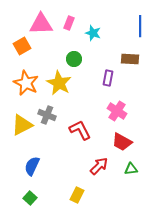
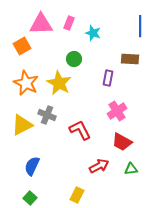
pink cross: rotated 24 degrees clockwise
red arrow: rotated 18 degrees clockwise
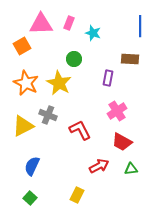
gray cross: moved 1 px right
yellow triangle: moved 1 px right, 1 px down
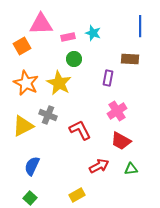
pink rectangle: moved 1 px left, 14 px down; rotated 56 degrees clockwise
red trapezoid: moved 1 px left, 1 px up
yellow rectangle: rotated 35 degrees clockwise
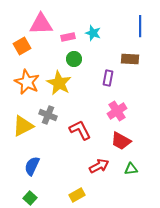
orange star: moved 1 px right, 1 px up
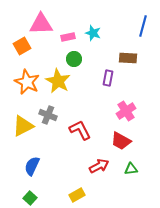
blue line: moved 3 px right; rotated 15 degrees clockwise
brown rectangle: moved 2 px left, 1 px up
yellow star: moved 1 px left, 2 px up
pink cross: moved 9 px right
